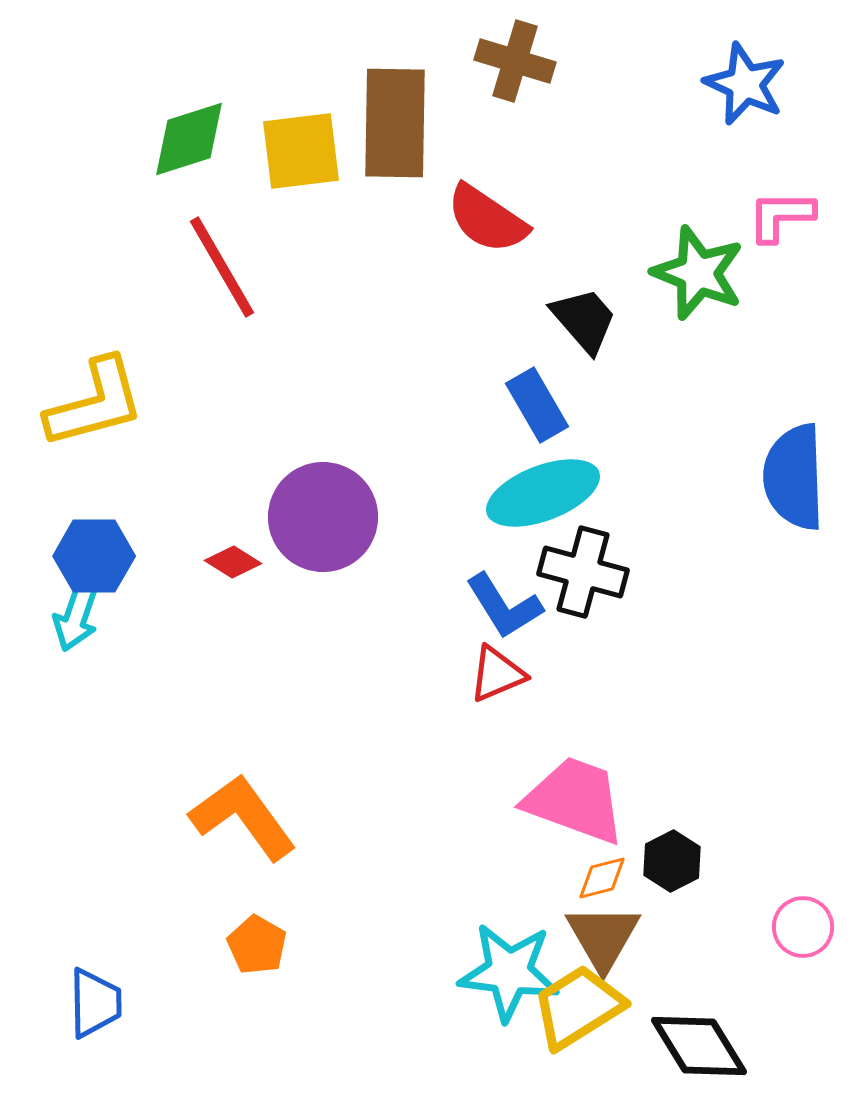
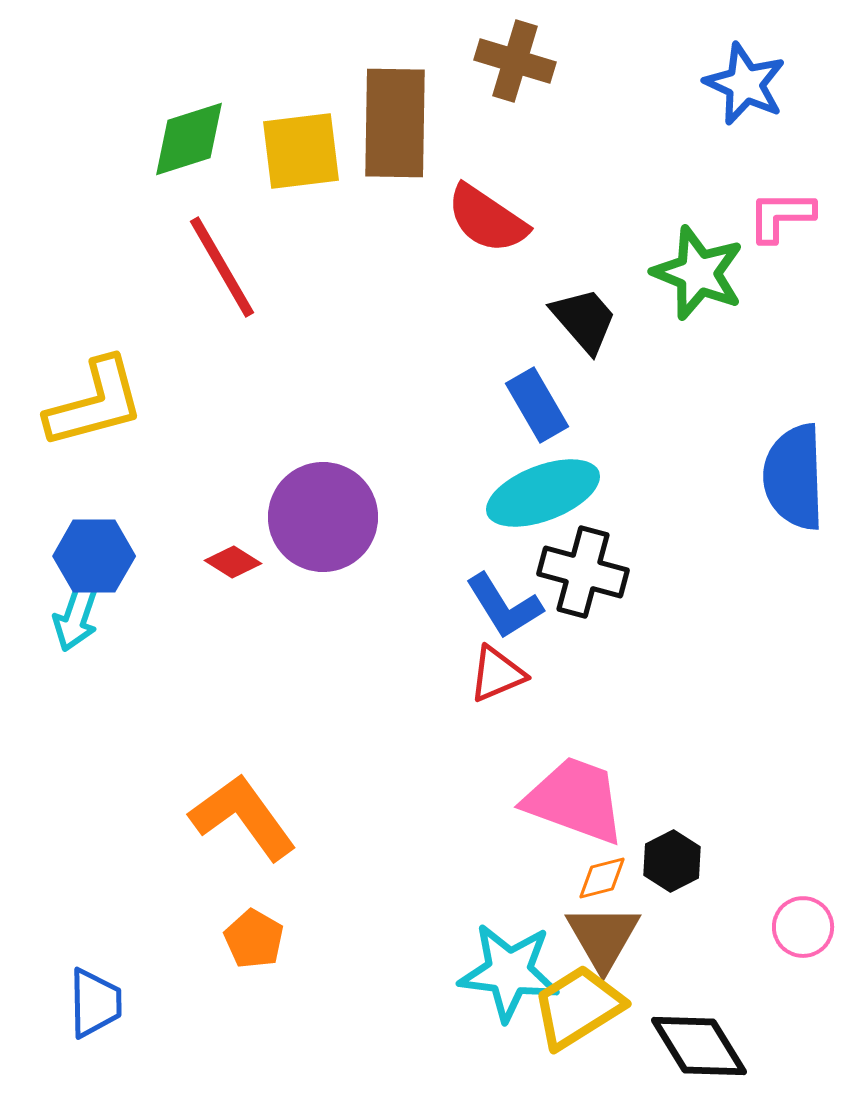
orange pentagon: moved 3 px left, 6 px up
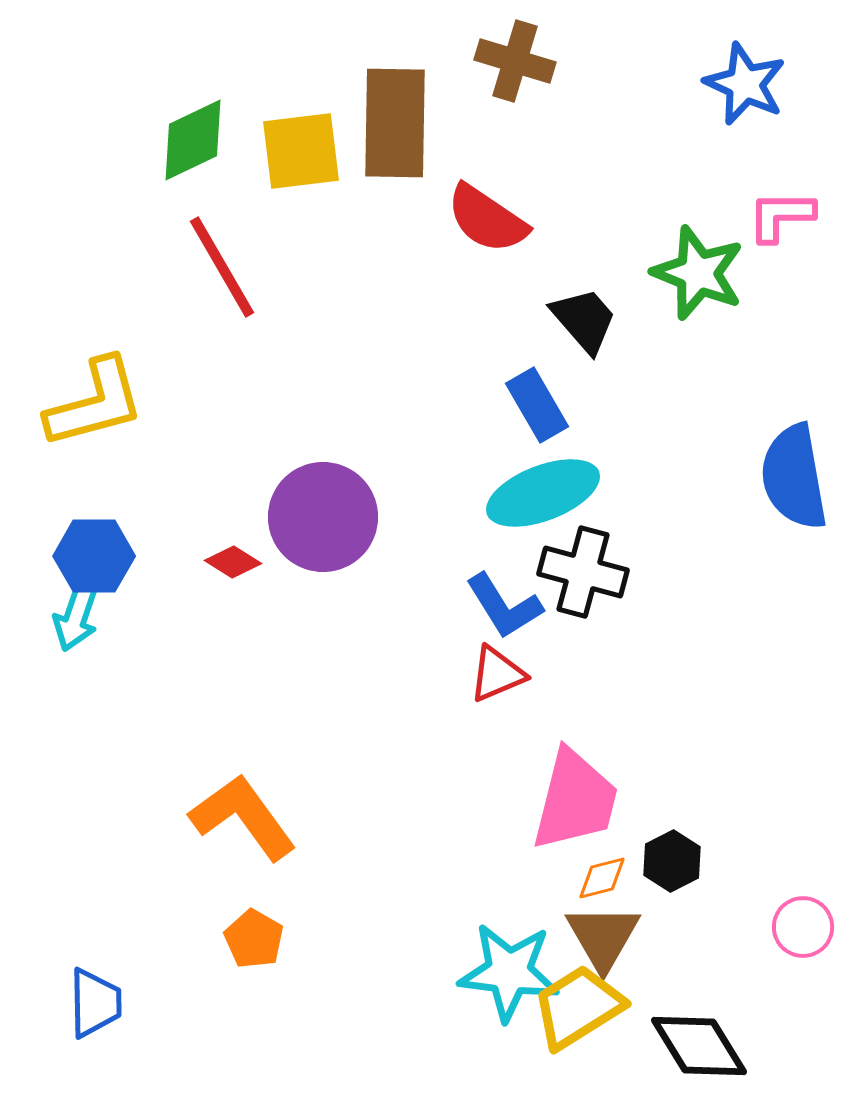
green diamond: moved 4 px right, 1 px down; rotated 8 degrees counterclockwise
blue semicircle: rotated 8 degrees counterclockwise
pink trapezoid: rotated 84 degrees clockwise
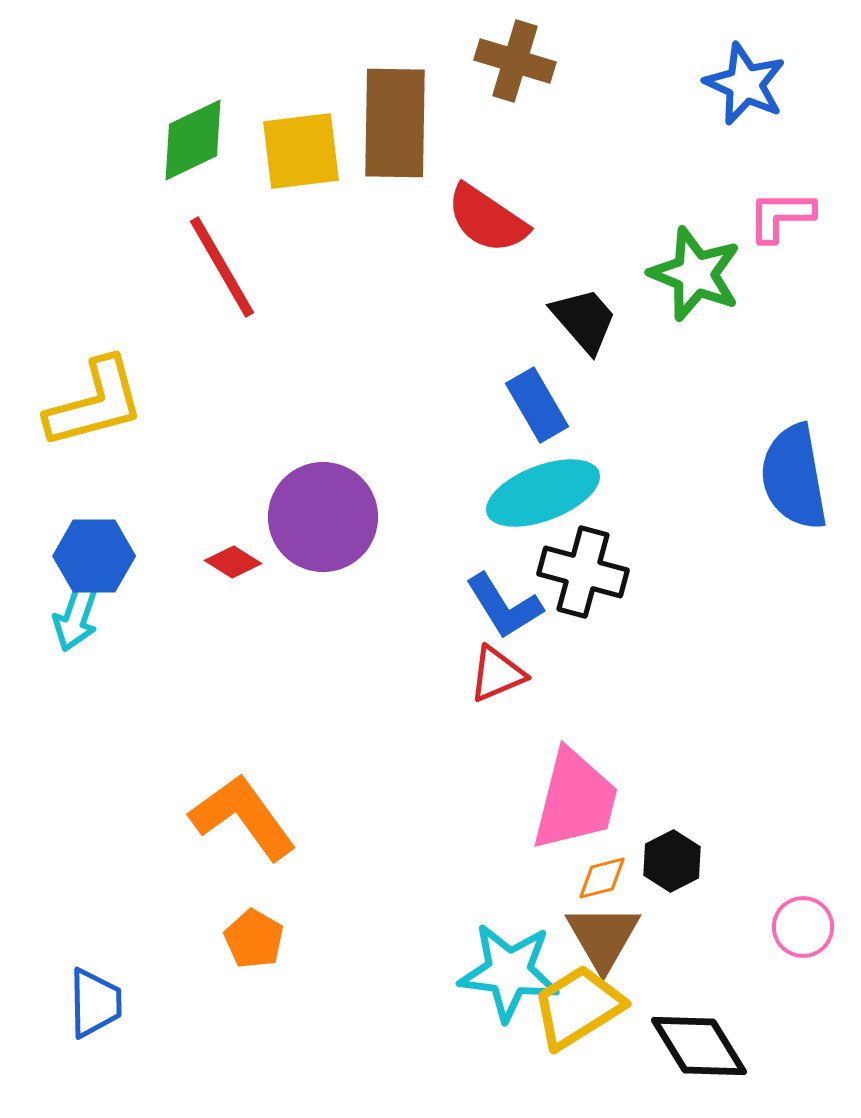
green star: moved 3 px left, 1 px down
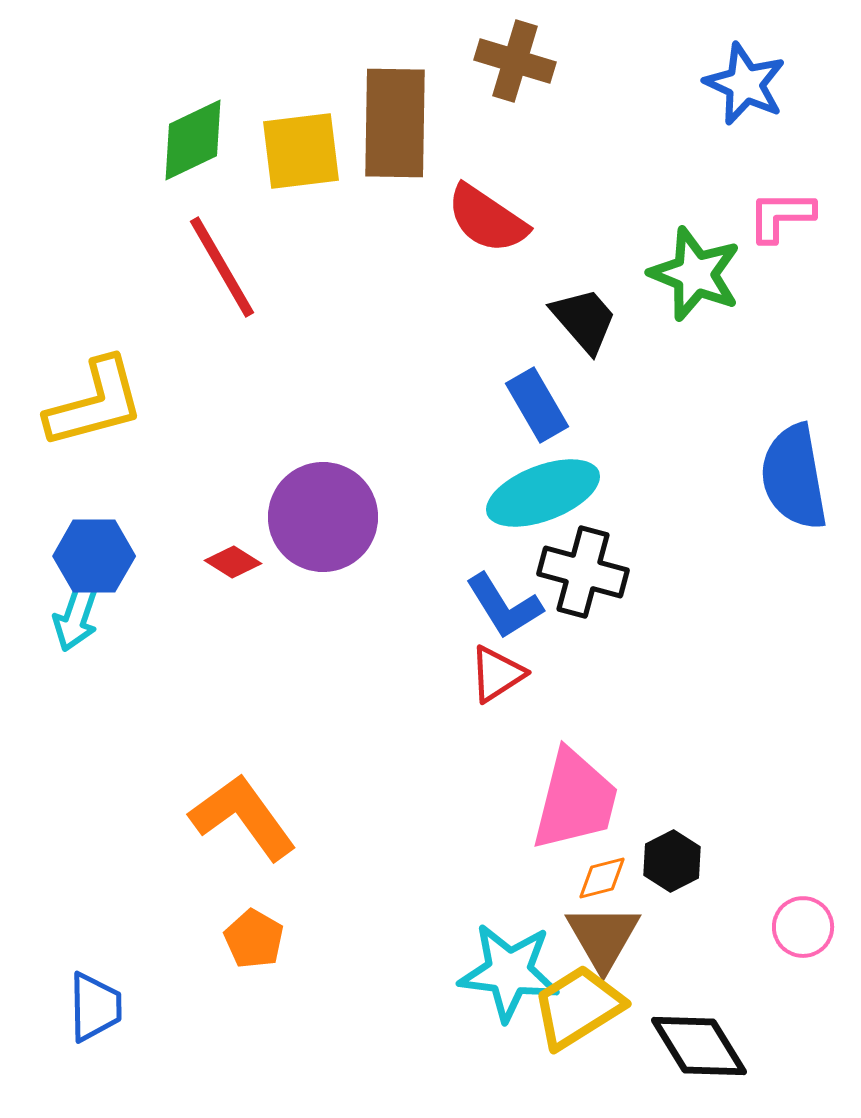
red triangle: rotated 10 degrees counterclockwise
blue trapezoid: moved 4 px down
